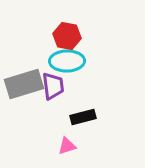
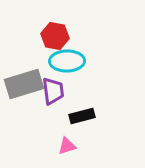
red hexagon: moved 12 px left
purple trapezoid: moved 5 px down
black rectangle: moved 1 px left, 1 px up
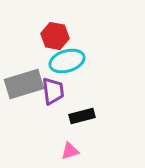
cyan ellipse: rotated 16 degrees counterclockwise
pink triangle: moved 3 px right, 5 px down
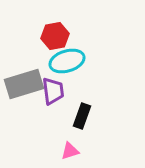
red hexagon: rotated 20 degrees counterclockwise
black rectangle: rotated 55 degrees counterclockwise
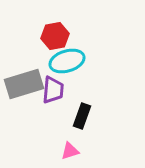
purple trapezoid: moved 1 px up; rotated 12 degrees clockwise
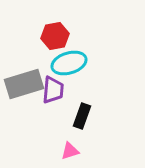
cyan ellipse: moved 2 px right, 2 px down
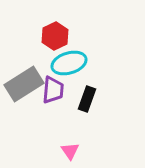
red hexagon: rotated 16 degrees counterclockwise
gray rectangle: rotated 15 degrees counterclockwise
black rectangle: moved 5 px right, 17 px up
pink triangle: rotated 48 degrees counterclockwise
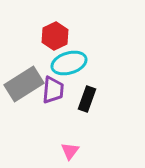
pink triangle: rotated 12 degrees clockwise
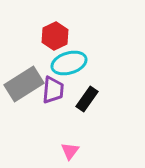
black rectangle: rotated 15 degrees clockwise
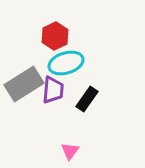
cyan ellipse: moved 3 px left
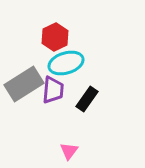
red hexagon: moved 1 px down
pink triangle: moved 1 px left
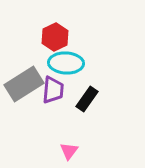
cyan ellipse: rotated 20 degrees clockwise
